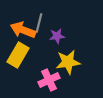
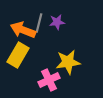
purple star: moved 14 px up
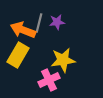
yellow star: moved 5 px left, 2 px up
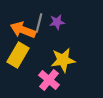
pink cross: rotated 25 degrees counterclockwise
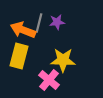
yellow rectangle: moved 1 px right, 1 px down; rotated 15 degrees counterclockwise
yellow star: rotated 10 degrees clockwise
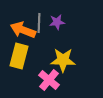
gray line: rotated 12 degrees counterclockwise
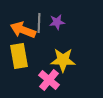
yellow rectangle: rotated 25 degrees counterclockwise
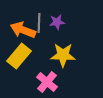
yellow rectangle: rotated 50 degrees clockwise
yellow star: moved 5 px up
pink cross: moved 2 px left, 2 px down
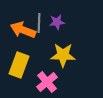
yellow rectangle: moved 9 px down; rotated 20 degrees counterclockwise
pink cross: rotated 10 degrees clockwise
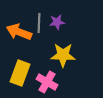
orange arrow: moved 4 px left, 2 px down
yellow rectangle: moved 1 px right, 8 px down
pink cross: rotated 20 degrees counterclockwise
